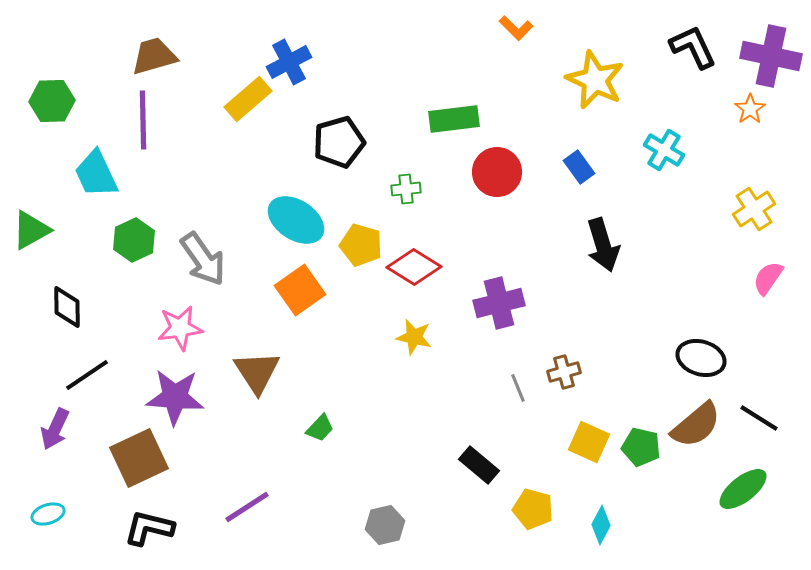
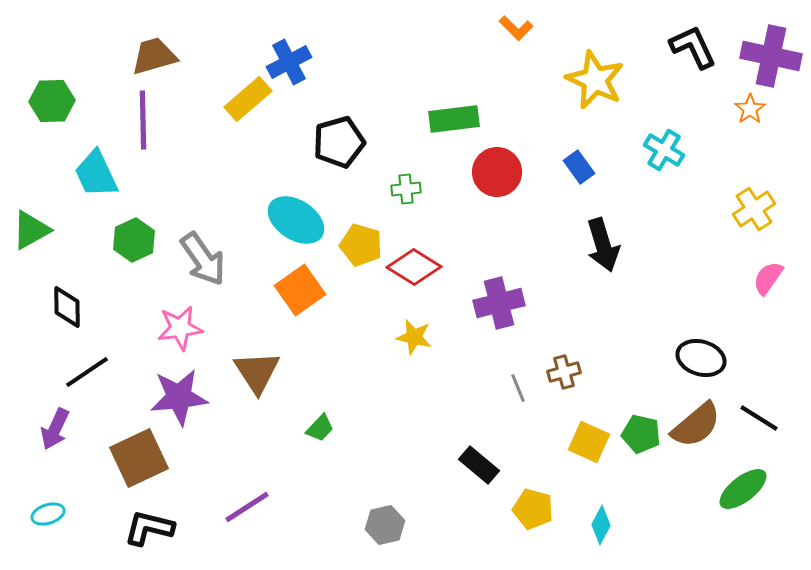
black line at (87, 375): moved 3 px up
purple star at (175, 397): moved 4 px right; rotated 10 degrees counterclockwise
green pentagon at (641, 447): moved 13 px up
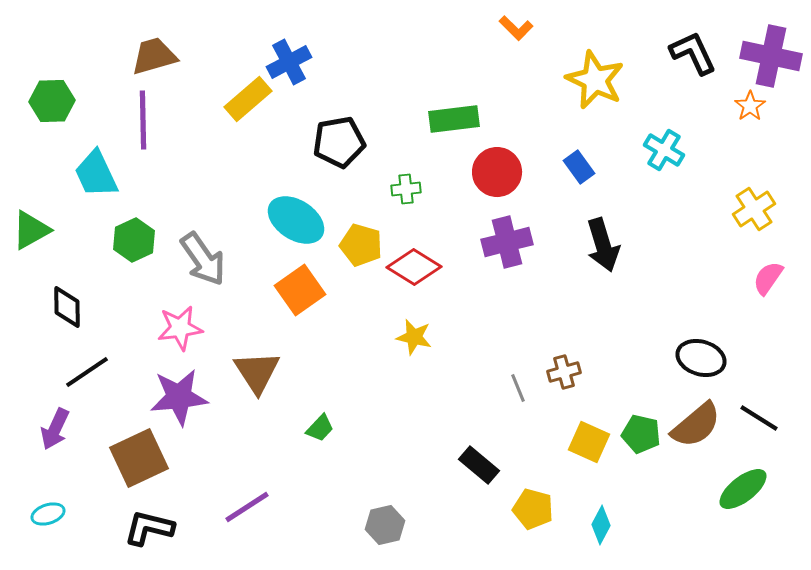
black L-shape at (693, 47): moved 6 px down
orange star at (750, 109): moved 3 px up
black pentagon at (339, 142): rotated 6 degrees clockwise
purple cross at (499, 303): moved 8 px right, 61 px up
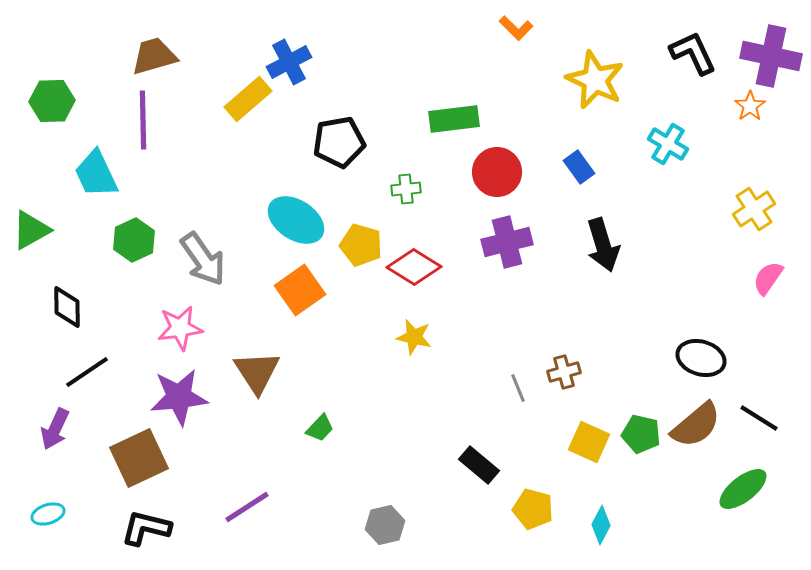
cyan cross at (664, 150): moved 4 px right, 6 px up
black L-shape at (149, 528): moved 3 px left
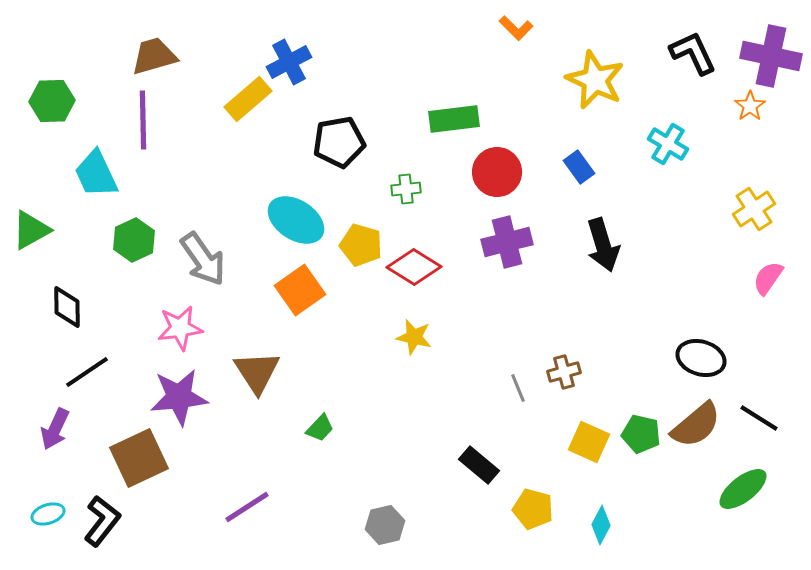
black L-shape at (146, 528): moved 44 px left, 7 px up; rotated 114 degrees clockwise
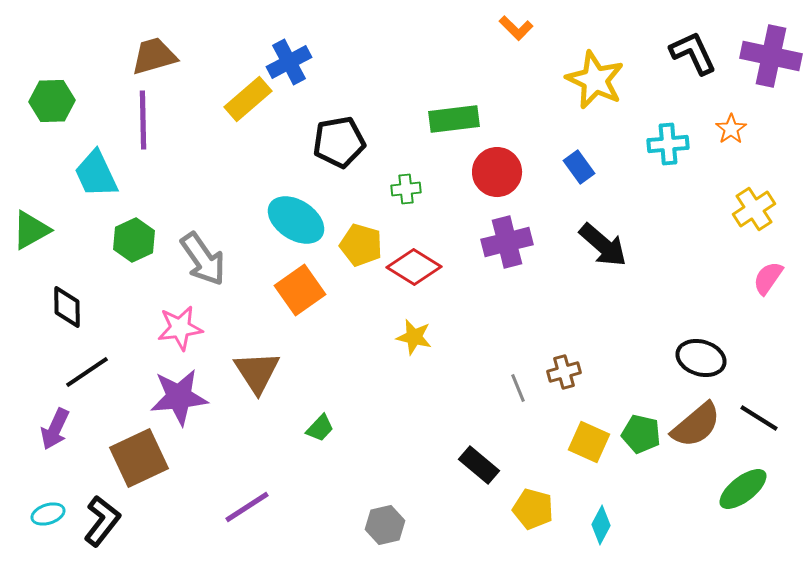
orange star at (750, 106): moved 19 px left, 23 px down
cyan cross at (668, 144): rotated 36 degrees counterclockwise
black arrow at (603, 245): rotated 32 degrees counterclockwise
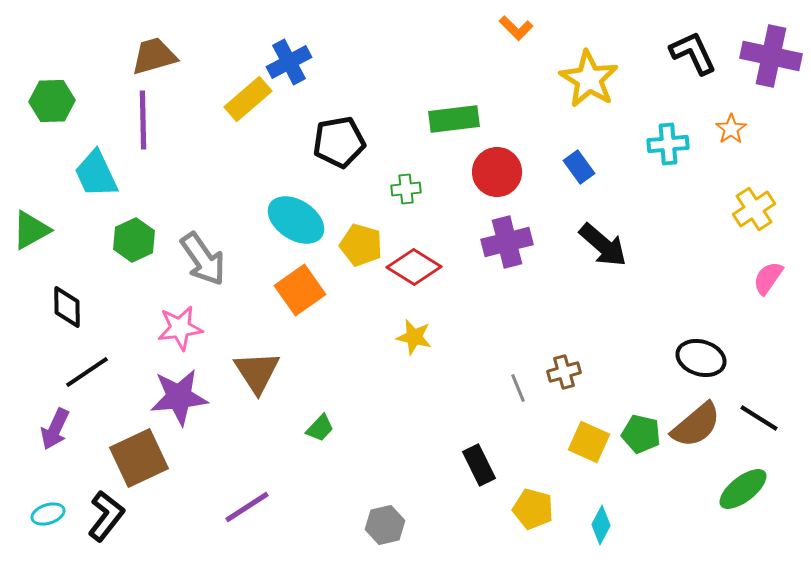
yellow star at (595, 80): moved 6 px left, 1 px up; rotated 6 degrees clockwise
black rectangle at (479, 465): rotated 24 degrees clockwise
black L-shape at (102, 521): moved 4 px right, 5 px up
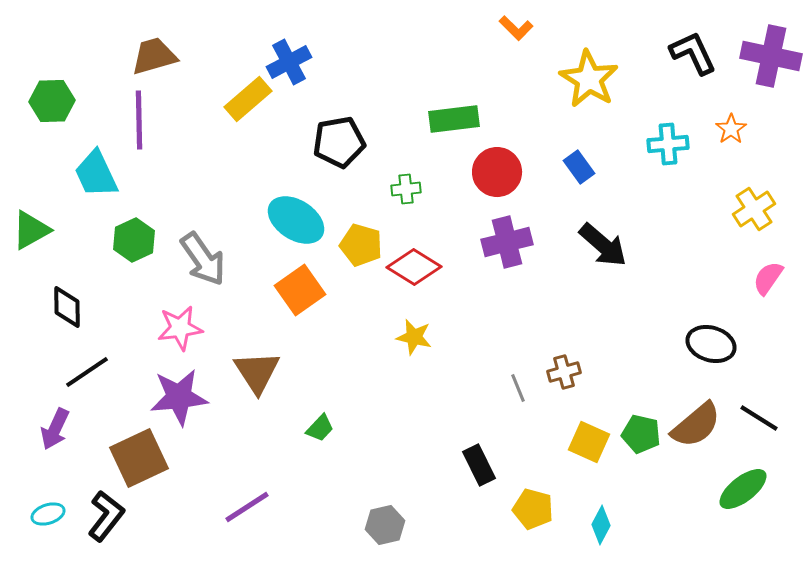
purple line at (143, 120): moved 4 px left
black ellipse at (701, 358): moved 10 px right, 14 px up
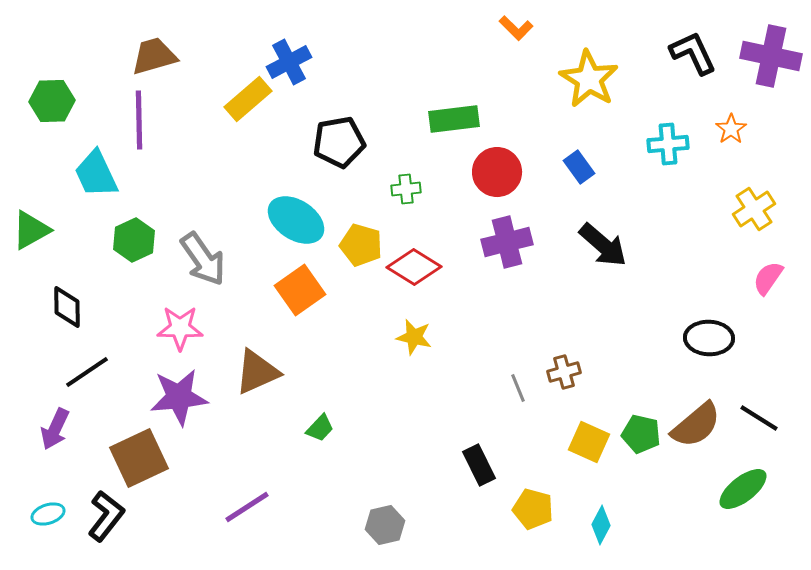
pink star at (180, 328): rotated 9 degrees clockwise
black ellipse at (711, 344): moved 2 px left, 6 px up; rotated 15 degrees counterclockwise
brown triangle at (257, 372): rotated 39 degrees clockwise
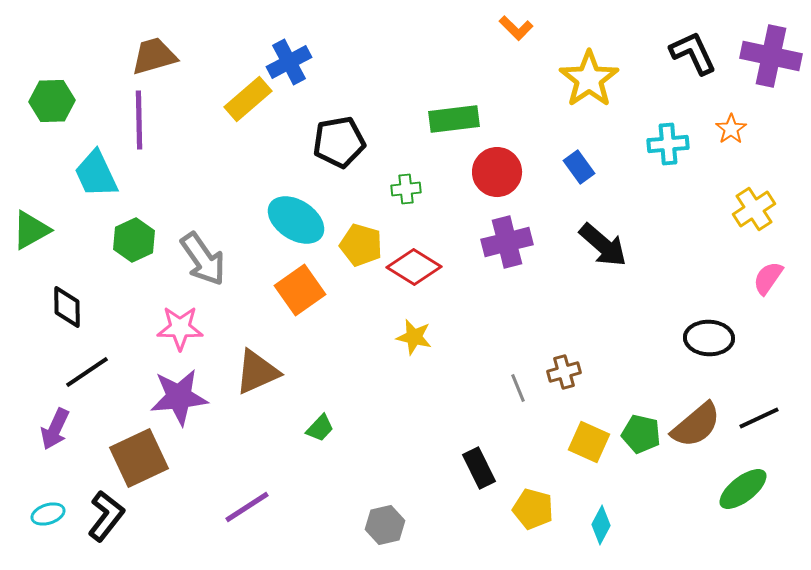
yellow star at (589, 79): rotated 6 degrees clockwise
black line at (759, 418): rotated 57 degrees counterclockwise
black rectangle at (479, 465): moved 3 px down
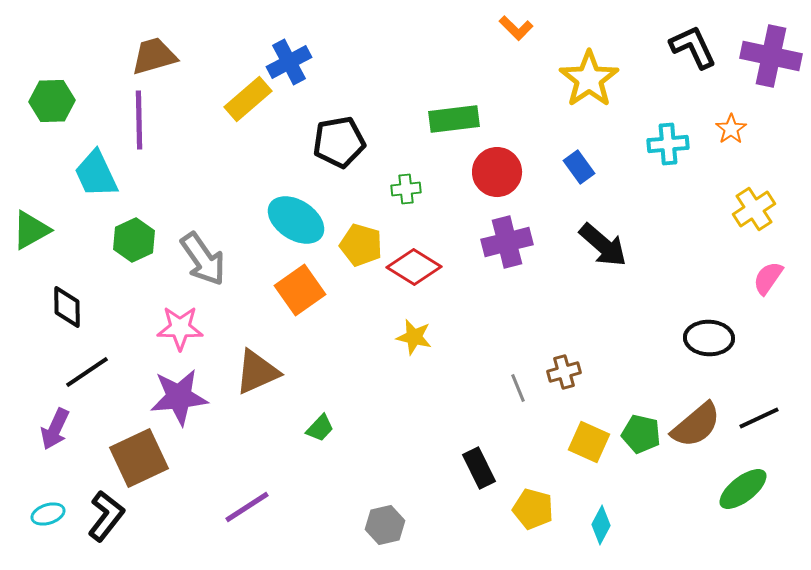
black L-shape at (693, 53): moved 6 px up
